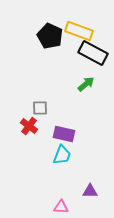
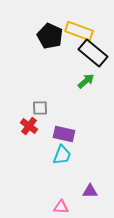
black rectangle: rotated 12 degrees clockwise
green arrow: moved 3 px up
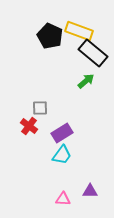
purple rectangle: moved 2 px left, 1 px up; rotated 45 degrees counterclockwise
cyan trapezoid: rotated 15 degrees clockwise
pink triangle: moved 2 px right, 8 px up
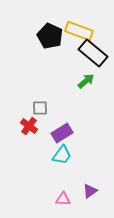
purple triangle: rotated 35 degrees counterclockwise
